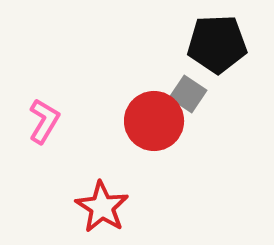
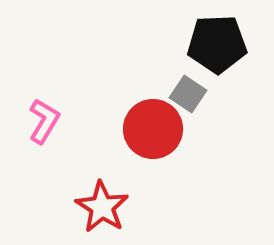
red circle: moved 1 px left, 8 px down
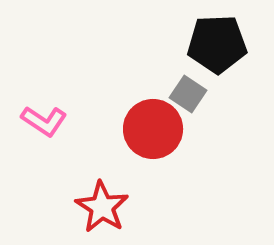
pink L-shape: rotated 93 degrees clockwise
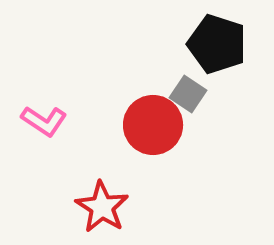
black pentagon: rotated 20 degrees clockwise
red circle: moved 4 px up
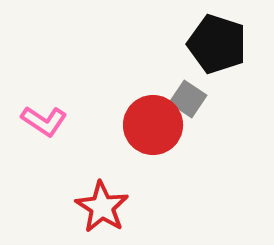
gray square: moved 5 px down
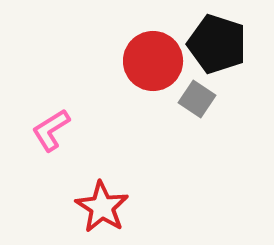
gray square: moved 9 px right
pink L-shape: moved 7 px right, 9 px down; rotated 114 degrees clockwise
red circle: moved 64 px up
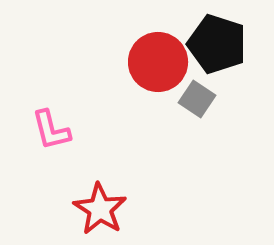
red circle: moved 5 px right, 1 px down
pink L-shape: rotated 72 degrees counterclockwise
red star: moved 2 px left, 2 px down
